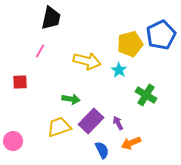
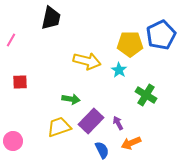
yellow pentagon: rotated 15 degrees clockwise
pink line: moved 29 px left, 11 px up
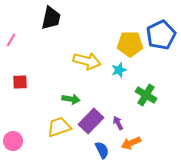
cyan star: rotated 21 degrees clockwise
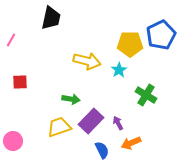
cyan star: rotated 14 degrees counterclockwise
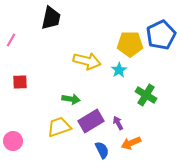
purple rectangle: rotated 15 degrees clockwise
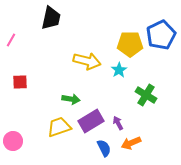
blue semicircle: moved 2 px right, 2 px up
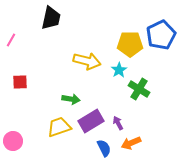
green cross: moved 7 px left, 6 px up
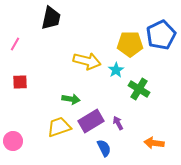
pink line: moved 4 px right, 4 px down
cyan star: moved 3 px left
orange arrow: moved 23 px right; rotated 30 degrees clockwise
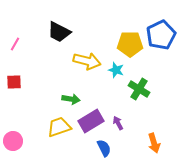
black trapezoid: moved 8 px right, 14 px down; rotated 105 degrees clockwise
cyan star: rotated 21 degrees counterclockwise
red square: moved 6 px left
orange arrow: rotated 114 degrees counterclockwise
